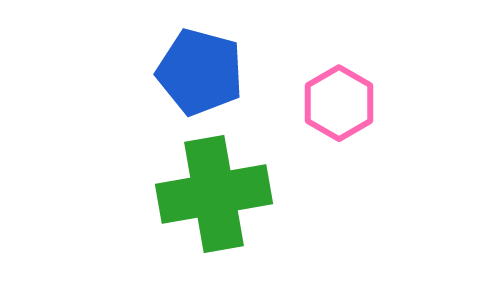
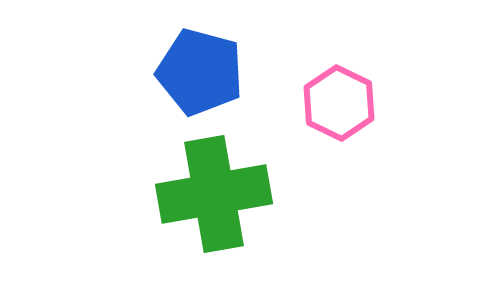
pink hexagon: rotated 4 degrees counterclockwise
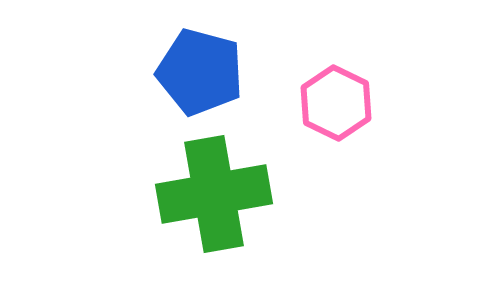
pink hexagon: moved 3 px left
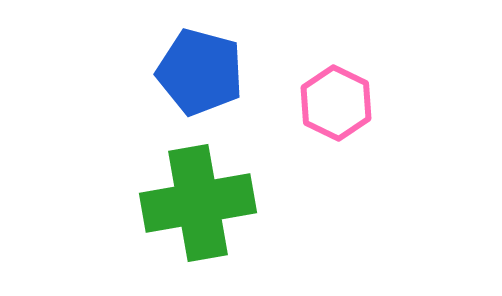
green cross: moved 16 px left, 9 px down
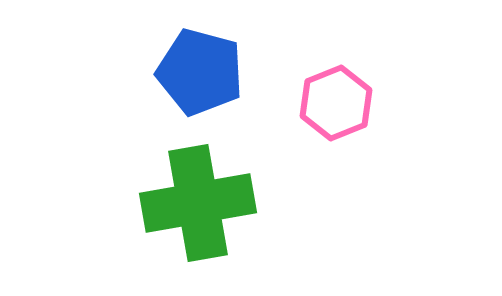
pink hexagon: rotated 12 degrees clockwise
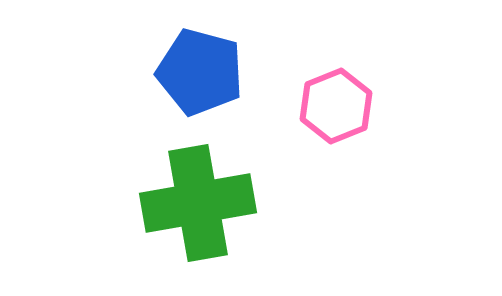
pink hexagon: moved 3 px down
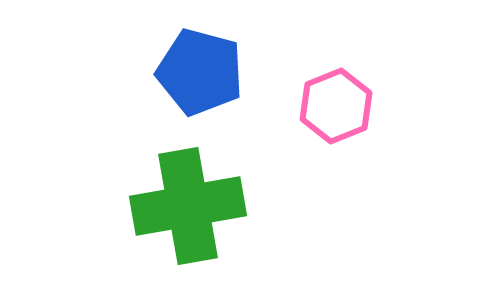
green cross: moved 10 px left, 3 px down
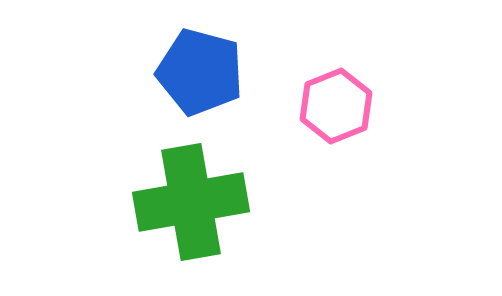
green cross: moved 3 px right, 4 px up
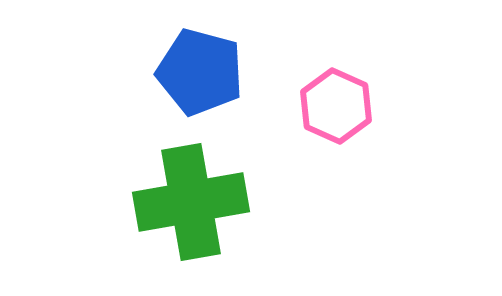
pink hexagon: rotated 14 degrees counterclockwise
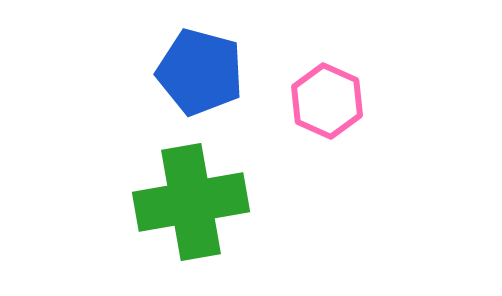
pink hexagon: moved 9 px left, 5 px up
